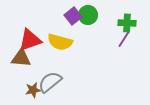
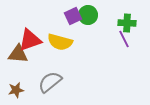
purple square: rotated 12 degrees clockwise
purple line: rotated 60 degrees counterclockwise
brown triangle: moved 3 px left, 4 px up
brown star: moved 17 px left
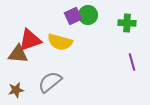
purple line: moved 8 px right, 23 px down; rotated 12 degrees clockwise
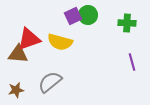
red triangle: moved 1 px left, 1 px up
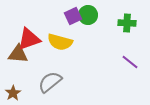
purple line: moved 2 px left; rotated 36 degrees counterclockwise
brown star: moved 3 px left, 3 px down; rotated 21 degrees counterclockwise
